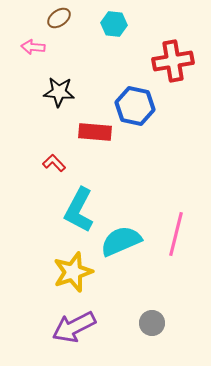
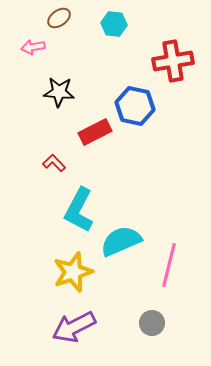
pink arrow: rotated 15 degrees counterclockwise
red rectangle: rotated 32 degrees counterclockwise
pink line: moved 7 px left, 31 px down
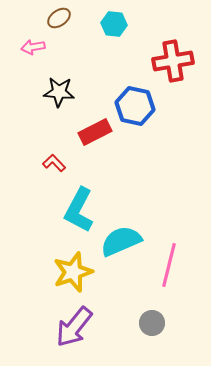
purple arrow: rotated 24 degrees counterclockwise
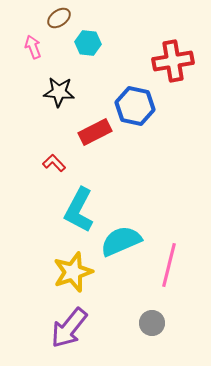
cyan hexagon: moved 26 px left, 19 px down
pink arrow: rotated 80 degrees clockwise
purple arrow: moved 5 px left, 1 px down
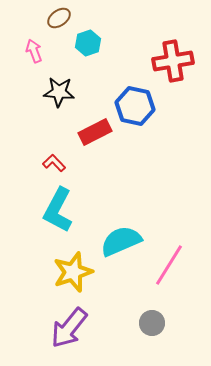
cyan hexagon: rotated 25 degrees counterclockwise
pink arrow: moved 1 px right, 4 px down
cyan L-shape: moved 21 px left
pink line: rotated 18 degrees clockwise
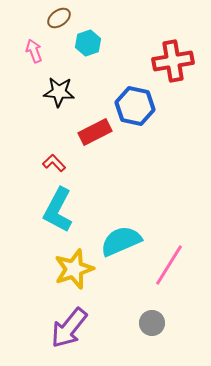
yellow star: moved 1 px right, 3 px up
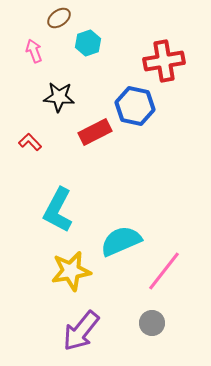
red cross: moved 9 px left
black star: moved 5 px down
red L-shape: moved 24 px left, 21 px up
pink line: moved 5 px left, 6 px down; rotated 6 degrees clockwise
yellow star: moved 3 px left, 2 px down; rotated 9 degrees clockwise
purple arrow: moved 12 px right, 3 px down
